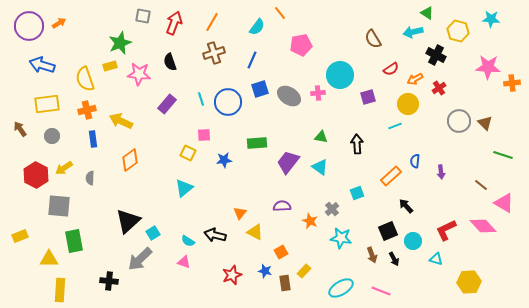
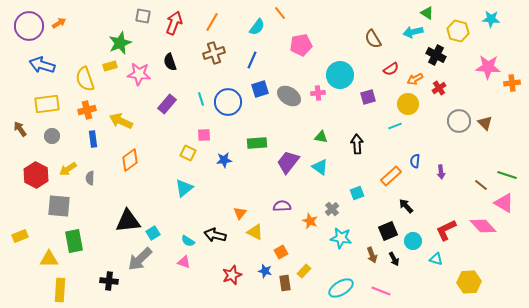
green line at (503, 155): moved 4 px right, 20 px down
yellow arrow at (64, 168): moved 4 px right, 1 px down
black triangle at (128, 221): rotated 36 degrees clockwise
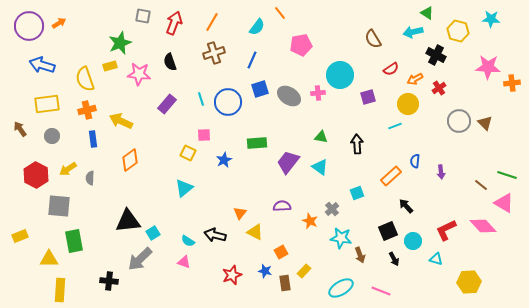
blue star at (224, 160): rotated 21 degrees counterclockwise
brown arrow at (372, 255): moved 12 px left
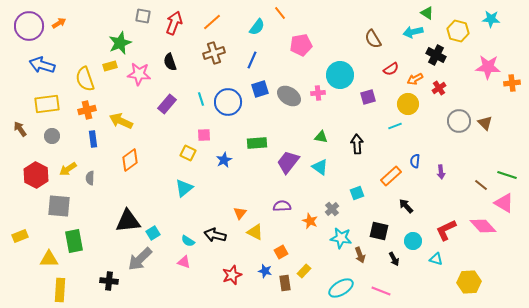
orange line at (212, 22): rotated 18 degrees clockwise
black square at (388, 231): moved 9 px left; rotated 36 degrees clockwise
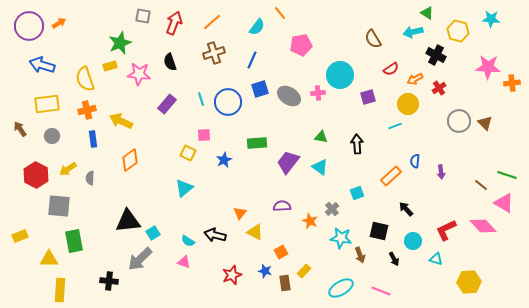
black arrow at (406, 206): moved 3 px down
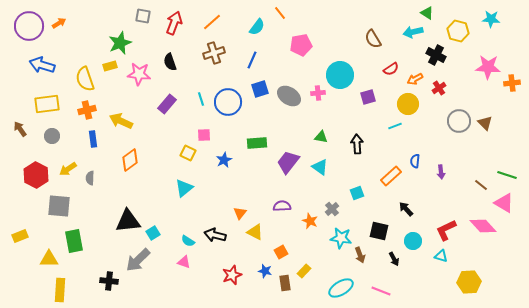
gray arrow at (140, 259): moved 2 px left, 1 px down
cyan triangle at (436, 259): moved 5 px right, 3 px up
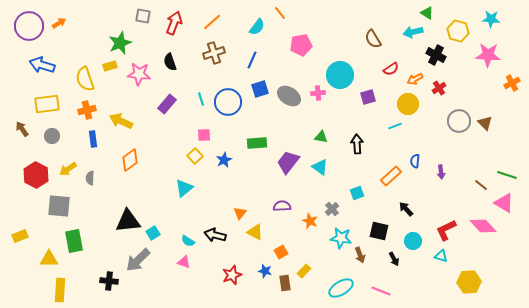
pink star at (488, 67): moved 12 px up
orange cross at (512, 83): rotated 21 degrees counterclockwise
brown arrow at (20, 129): moved 2 px right
yellow square at (188, 153): moved 7 px right, 3 px down; rotated 21 degrees clockwise
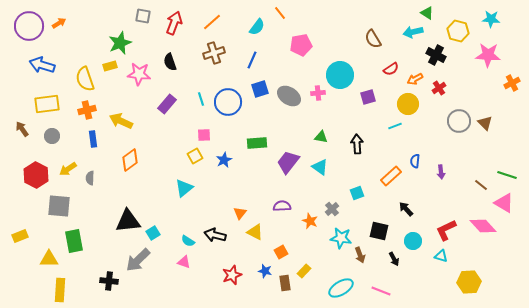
yellow square at (195, 156): rotated 14 degrees clockwise
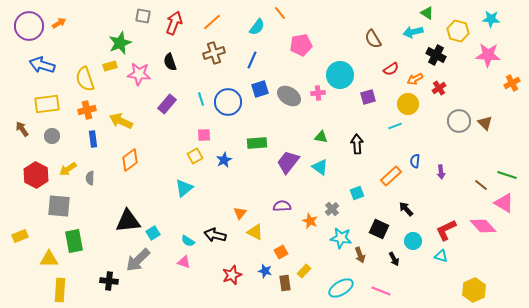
black square at (379, 231): moved 2 px up; rotated 12 degrees clockwise
yellow hexagon at (469, 282): moved 5 px right, 8 px down; rotated 20 degrees counterclockwise
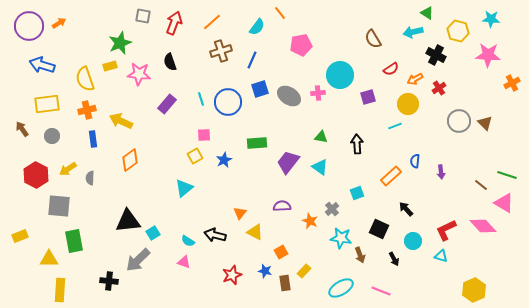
brown cross at (214, 53): moved 7 px right, 2 px up
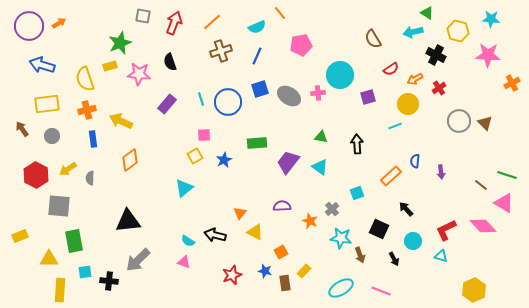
cyan semicircle at (257, 27): rotated 30 degrees clockwise
blue line at (252, 60): moved 5 px right, 4 px up
cyan square at (153, 233): moved 68 px left, 39 px down; rotated 24 degrees clockwise
